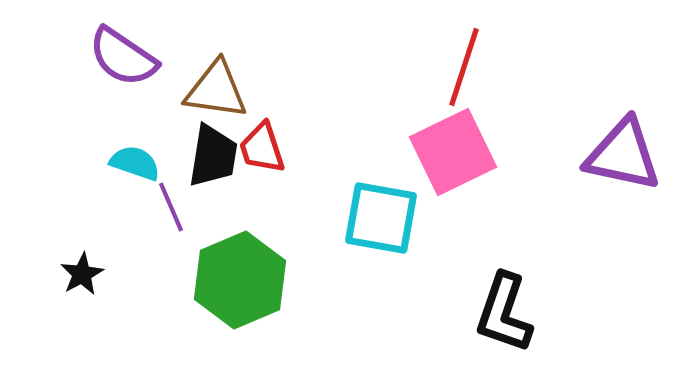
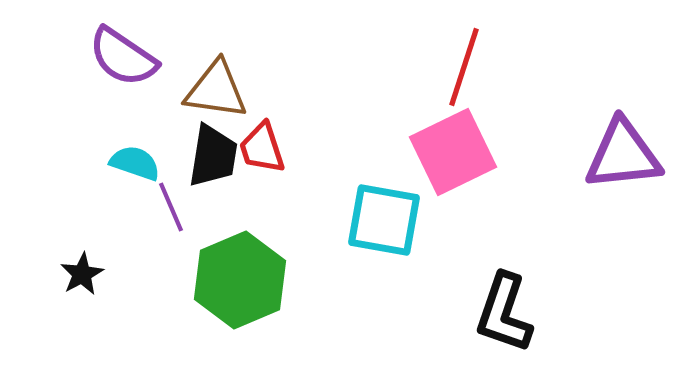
purple triangle: rotated 18 degrees counterclockwise
cyan square: moved 3 px right, 2 px down
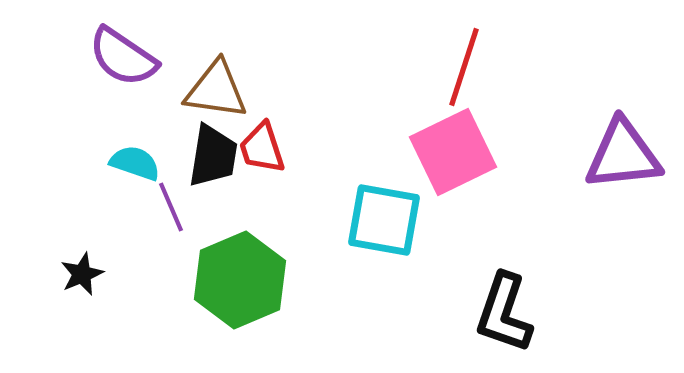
black star: rotated 6 degrees clockwise
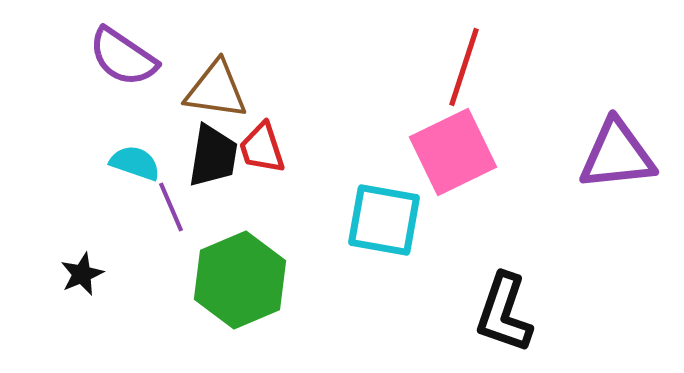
purple triangle: moved 6 px left
